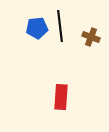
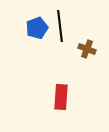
blue pentagon: rotated 15 degrees counterclockwise
brown cross: moved 4 px left, 12 px down
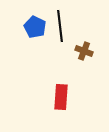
blue pentagon: moved 2 px left, 1 px up; rotated 25 degrees counterclockwise
brown cross: moved 3 px left, 2 px down
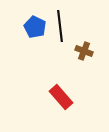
red rectangle: rotated 45 degrees counterclockwise
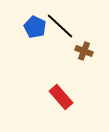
black line: rotated 40 degrees counterclockwise
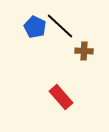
brown cross: rotated 18 degrees counterclockwise
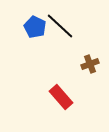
brown cross: moved 6 px right, 13 px down; rotated 24 degrees counterclockwise
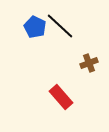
brown cross: moved 1 px left, 1 px up
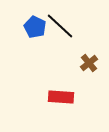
brown cross: rotated 18 degrees counterclockwise
red rectangle: rotated 45 degrees counterclockwise
